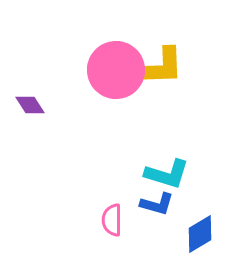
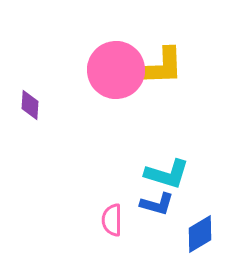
purple diamond: rotated 36 degrees clockwise
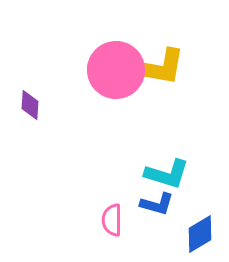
yellow L-shape: rotated 12 degrees clockwise
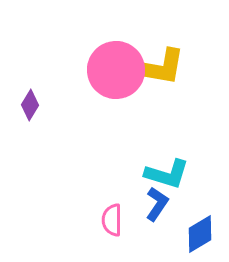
purple diamond: rotated 28 degrees clockwise
blue L-shape: rotated 72 degrees counterclockwise
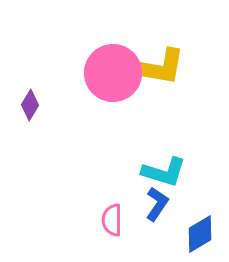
pink circle: moved 3 px left, 3 px down
cyan L-shape: moved 3 px left, 2 px up
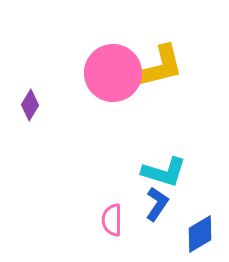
yellow L-shape: rotated 24 degrees counterclockwise
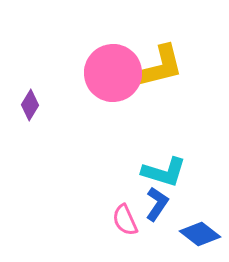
pink semicircle: moved 13 px right; rotated 24 degrees counterclockwise
blue diamond: rotated 69 degrees clockwise
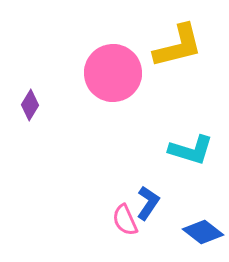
yellow L-shape: moved 19 px right, 21 px up
cyan L-shape: moved 27 px right, 22 px up
blue L-shape: moved 9 px left, 1 px up
blue diamond: moved 3 px right, 2 px up
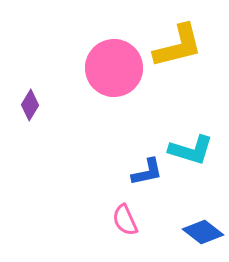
pink circle: moved 1 px right, 5 px up
blue L-shape: moved 1 px left, 31 px up; rotated 44 degrees clockwise
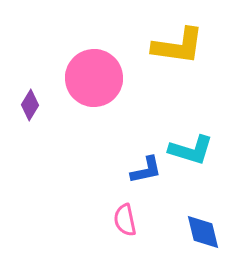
yellow L-shape: rotated 22 degrees clockwise
pink circle: moved 20 px left, 10 px down
blue L-shape: moved 1 px left, 2 px up
pink semicircle: rotated 12 degrees clockwise
blue diamond: rotated 39 degrees clockwise
